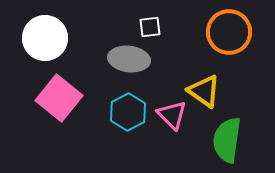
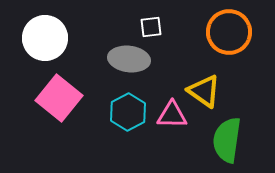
white square: moved 1 px right
pink triangle: rotated 44 degrees counterclockwise
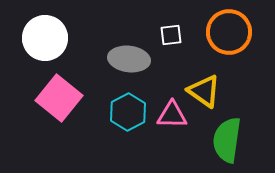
white square: moved 20 px right, 8 px down
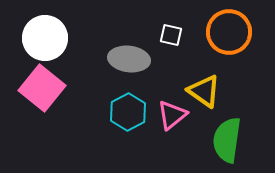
white square: rotated 20 degrees clockwise
pink square: moved 17 px left, 10 px up
pink triangle: rotated 40 degrees counterclockwise
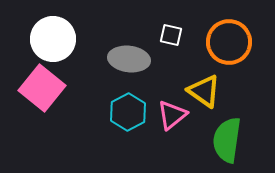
orange circle: moved 10 px down
white circle: moved 8 px right, 1 px down
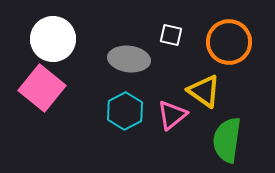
cyan hexagon: moved 3 px left, 1 px up
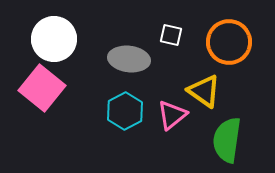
white circle: moved 1 px right
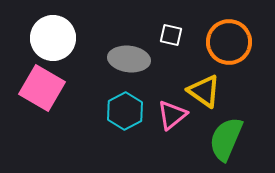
white circle: moved 1 px left, 1 px up
pink square: rotated 9 degrees counterclockwise
green semicircle: moved 1 px left, 1 px up; rotated 15 degrees clockwise
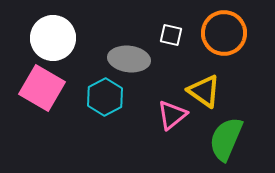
orange circle: moved 5 px left, 9 px up
cyan hexagon: moved 20 px left, 14 px up
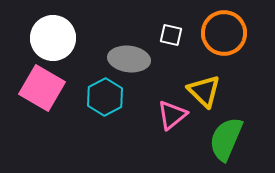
yellow triangle: rotated 9 degrees clockwise
